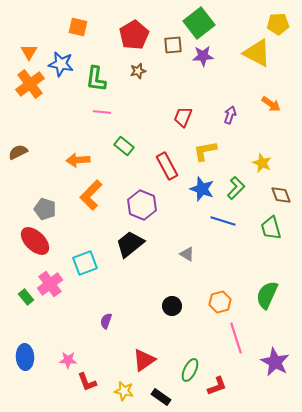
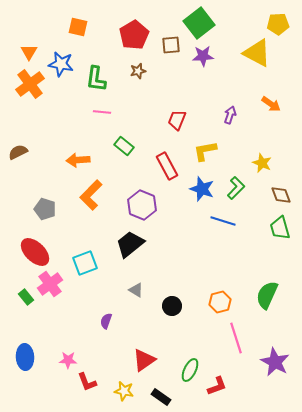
brown square at (173, 45): moved 2 px left
red trapezoid at (183, 117): moved 6 px left, 3 px down
green trapezoid at (271, 228): moved 9 px right
red ellipse at (35, 241): moved 11 px down
gray triangle at (187, 254): moved 51 px left, 36 px down
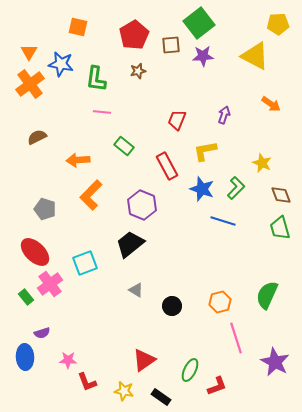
yellow triangle at (257, 53): moved 2 px left, 3 px down
purple arrow at (230, 115): moved 6 px left
brown semicircle at (18, 152): moved 19 px right, 15 px up
purple semicircle at (106, 321): moved 64 px left, 12 px down; rotated 126 degrees counterclockwise
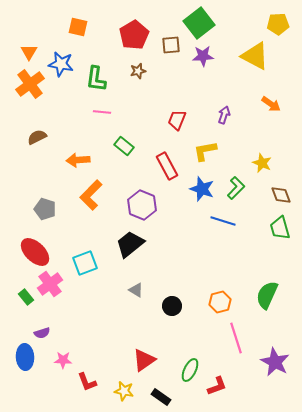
pink star at (68, 360): moved 5 px left
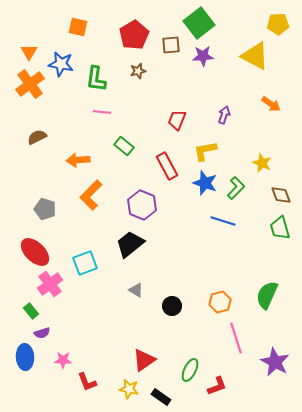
blue star at (202, 189): moved 3 px right, 6 px up
green rectangle at (26, 297): moved 5 px right, 14 px down
yellow star at (124, 391): moved 5 px right, 2 px up
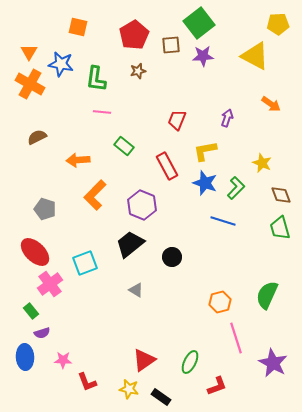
orange cross at (30, 84): rotated 24 degrees counterclockwise
purple arrow at (224, 115): moved 3 px right, 3 px down
orange L-shape at (91, 195): moved 4 px right
black circle at (172, 306): moved 49 px up
purple star at (275, 362): moved 2 px left, 1 px down
green ellipse at (190, 370): moved 8 px up
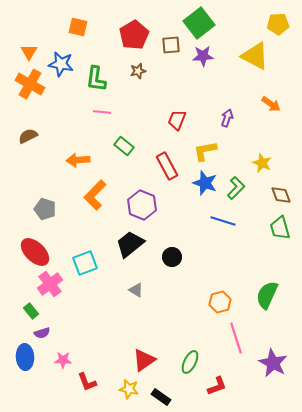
brown semicircle at (37, 137): moved 9 px left, 1 px up
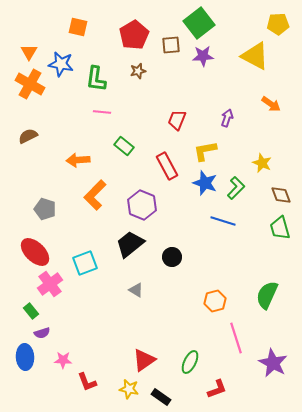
orange hexagon at (220, 302): moved 5 px left, 1 px up
red L-shape at (217, 386): moved 3 px down
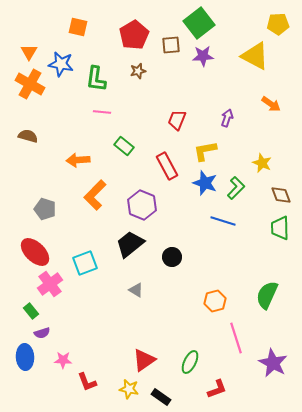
brown semicircle at (28, 136): rotated 42 degrees clockwise
green trapezoid at (280, 228): rotated 15 degrees clockwise
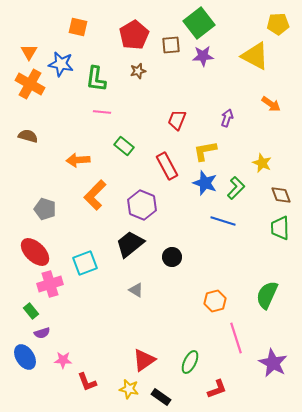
pink cross at (50, 284): rotated 20 degrees clockwise
blue ellipse at (25, 357): rotated 30 degrees counterclockwise
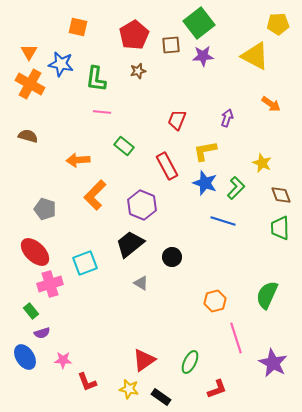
gray triangle at (136, 290): moved 5 px right, 7 px up
